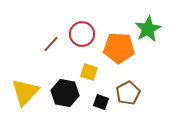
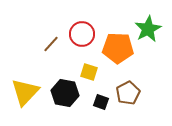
orange pentagon: moved 1 px left
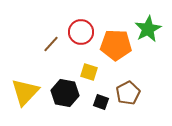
red circle: moved 1 px left, 2 px up
orange pentagon: moved 2 px left, 3 px up
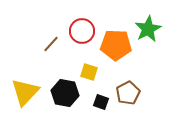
red circle: moved 1 px right, 1 px up
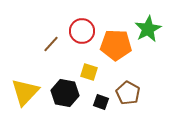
brown pentagon: rotated 15 degrees counterclockwise
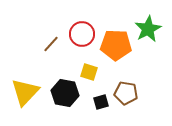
red circle: moved 3 px down
brown pentagon: moved 2 px left; rotated 20 degrees counterclockwise
black square: rotated 35 degrees counterclockwise
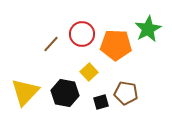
yellow square: rotated 30 degrees clockwise
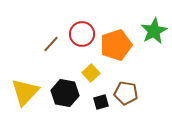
green star: moved 6 px right, 2 px down
orange pentagon: rotated 20 degrees counterclockwise
yellow square: moved 2 px right, 1 px down
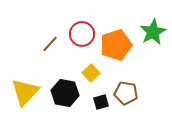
green star: moved 1 px left, 1 px down
brown line: moved 1 px left
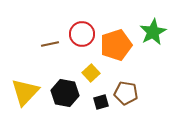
brown line: rotated 36 degrees clockwise
